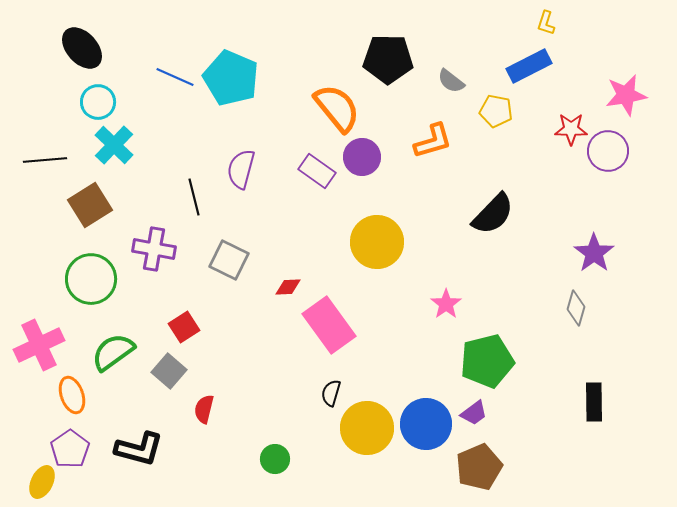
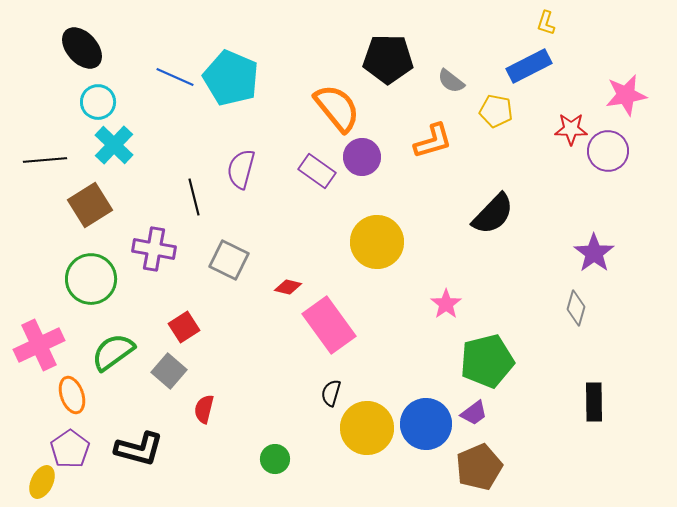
red diamond at (288, 287): rotated 16 degrees clockwise
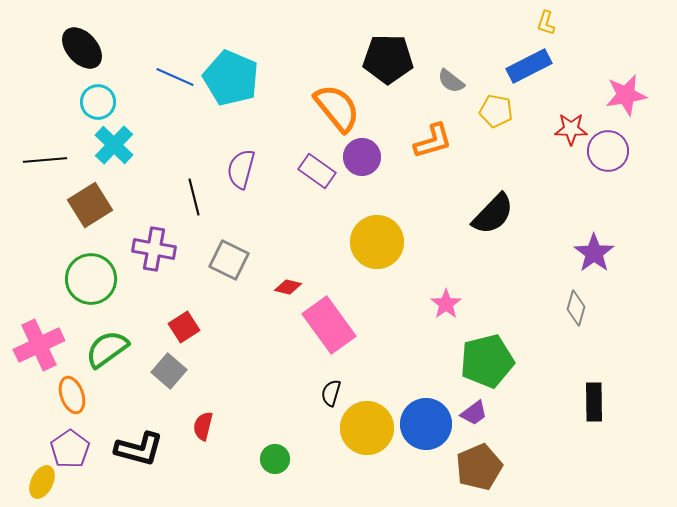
green semicircle at (113, 352): moved 6 px left, 3 px up
red semicircle at (204, 409): moved 1 px left, 17 px down
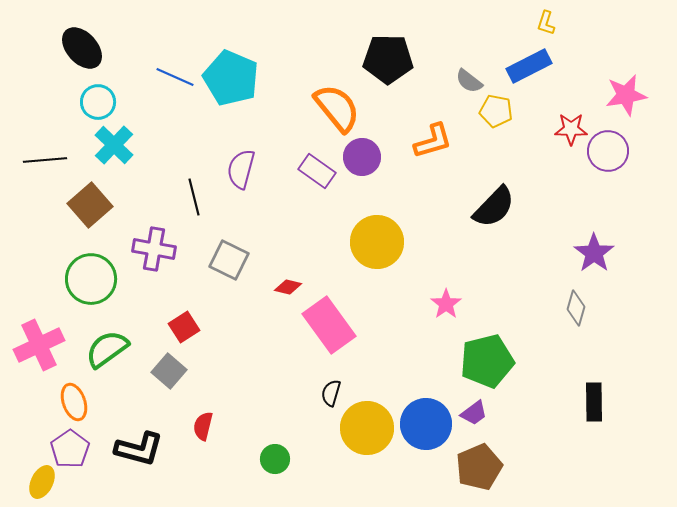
gray semicircle at (451, 81): moved 18 px right
brown square at (90, 205): rotated 9 degrees counterclockwise
black semicircle at (493, 214): moved 1 px right, 7 px up
orange ellipse at (72, 395): moved 2 px right, 7 px down
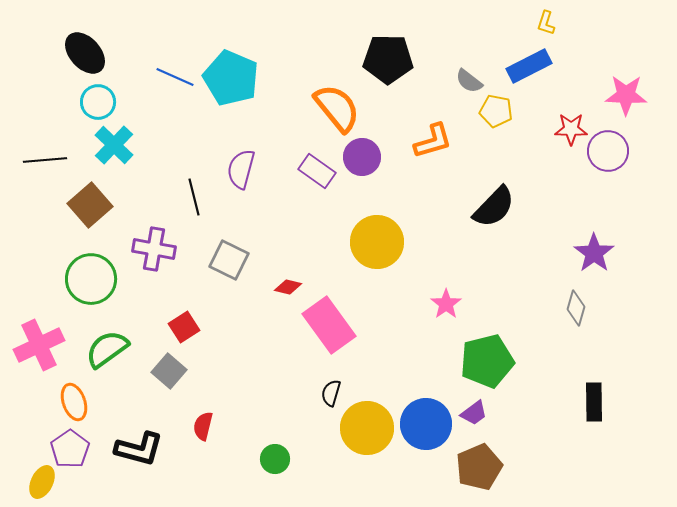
black ellipse at (82, 48): moved 3 px right, 5 px down
pink star at (626, 95): rotated 12 degrees clockwise
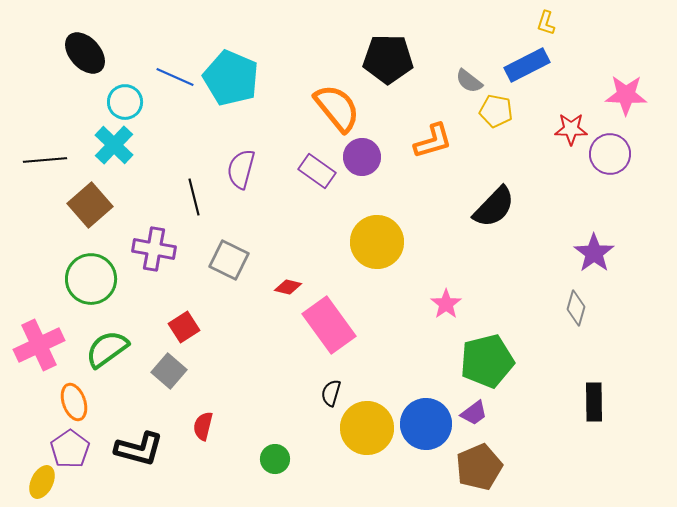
blue rectangle at (529, 66): moved 2 px left, 1 px up
cyan circle at (98, 102): moved 27 px right
purple circle at (608, 151): moved 2 px right, 3 px down
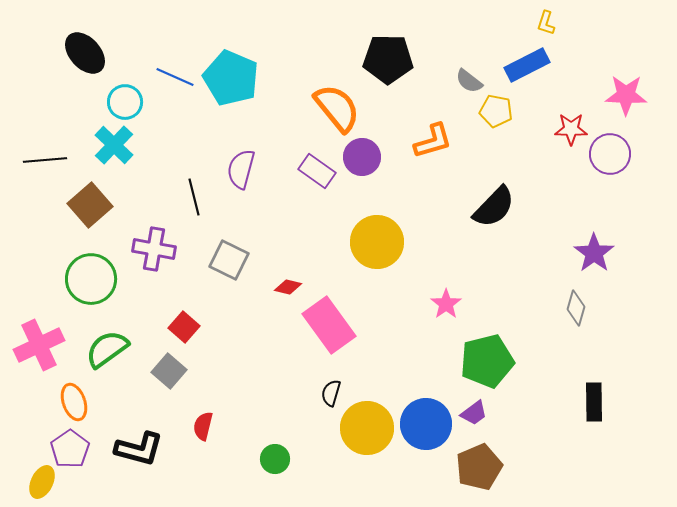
red square at (184, 327): rotated 16 degrees counterclockwise
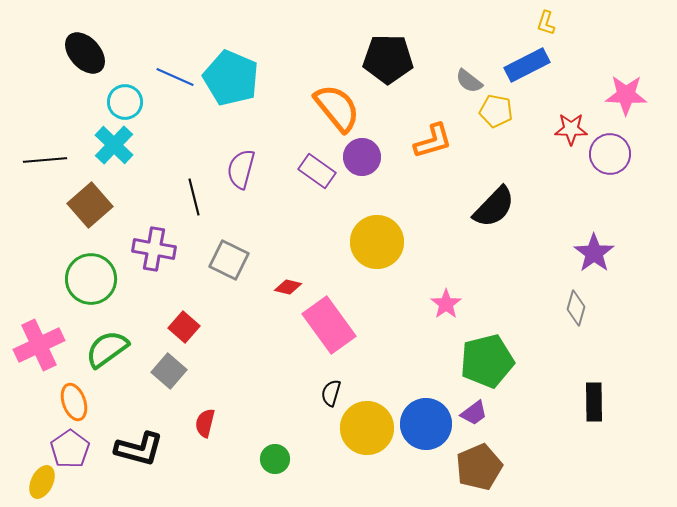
red semicircle at (203, 426): moved 2 px right, 3 px up
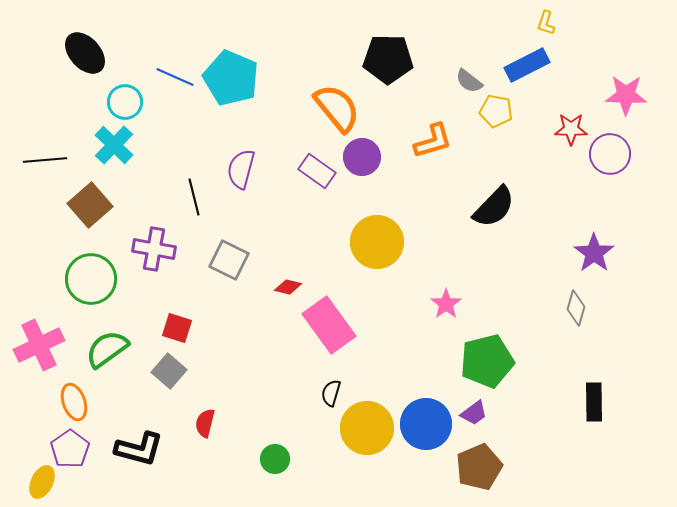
red square at (184, 327): moved 7 px left, 1 px down; rotated 24 degrees counterclockwise
